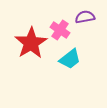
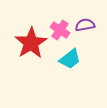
purple semicircle: moved 8 px down
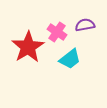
pink cross: moved 3 px left, 2 px down
red star: moved 3 px left, 4 px down
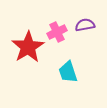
pink cross: rotated 30 degrees clockwise
cyan trapezoid: moved 2 px left, 13 px down; rotated 110 degrees clockwise
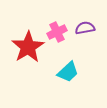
purple semicircle: moved 3 px down
cyan trapezoid: rotated 115 degrees counterclockwise
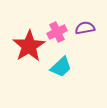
red star: moved 1 px right, 1 px up
cyan trapezoid: moved 7 px left, 5 px up
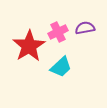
pink cross: moved 1 px right
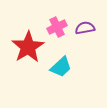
pink cross: moved 1 px left, 5 px up
red star: moved 1 px left, 1 px down
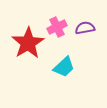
red star: moved 4 px up
cyan trapezoid: moved 3 px right
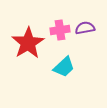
pink cross: moved 3 px right, 3 px down; rotated 18 degrees clockwise
